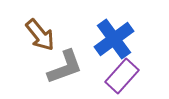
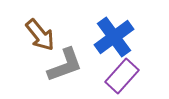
blue cross: moved 2 px up
gray L-shape: moved 2 px up
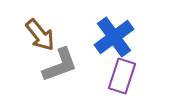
gray L-shape: moved 5 px left
purple rectangle: rotated 24 degrees counterclockwise
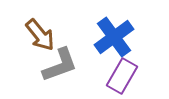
purple rectangle: rotated 12 degrees clockwise
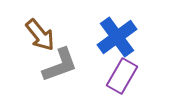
blue cross: moved 3 px right
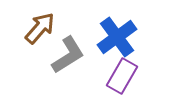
brown arrow: moved 7 px up; rotated 100 degrees counterclockwise
gray L-shape: moved 8 px right, 10 px up; rotated 12 degrees counterclockwise
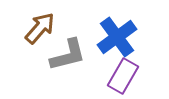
gray L-shape: rotated 18 degrees clockwise
purple rectangle: moved 1 px right
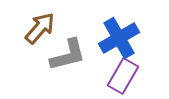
blue cross: moved 2 px right, 1 px down; rotated 6 degrees clockwise
